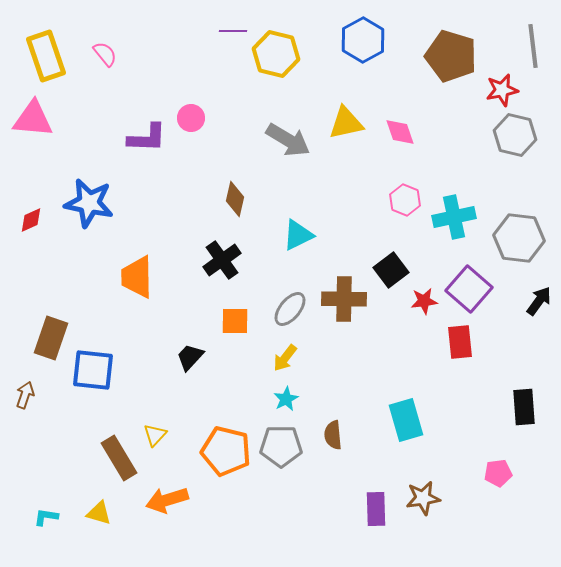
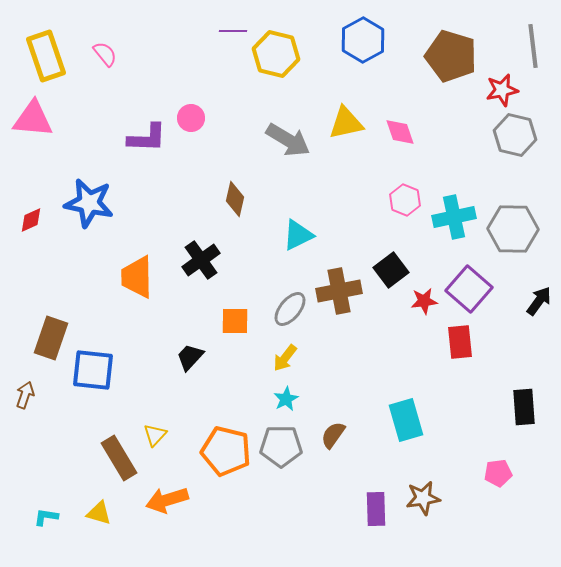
gray hexagon at (519, 238): moved 6 px left, 9 px up; rotated 6 degrees counterclockwise
black cross at (222, 260): moved 21 px left
brown cross at (344, 299): moved 5 px left, 8 px up; rotated 12 degrees counterclockwise
brown semicircle at (333, 435): rotated 40 degrees clockwise
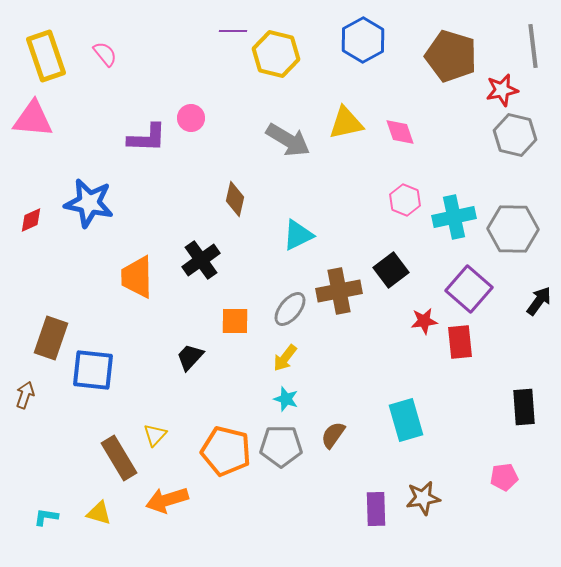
red star at (424, 301): moved 20 px down
cyan star at (286, 399): rotated 25 degrees counterclockwise
pink pentagon at (498, 473): moved 6 px right, 4 px down
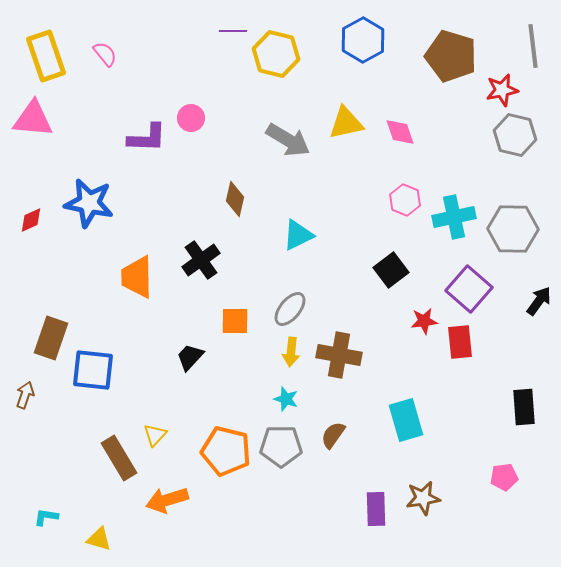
brown cross at (339, 291): moved 64 px down; rotated 21 degrees clockwise
yellow arrow at (285, 358): moved 6 px right, 6 px up; rotated 32 degrees counterclockwise
yellow triangle at (99, 513): moved 26 px down
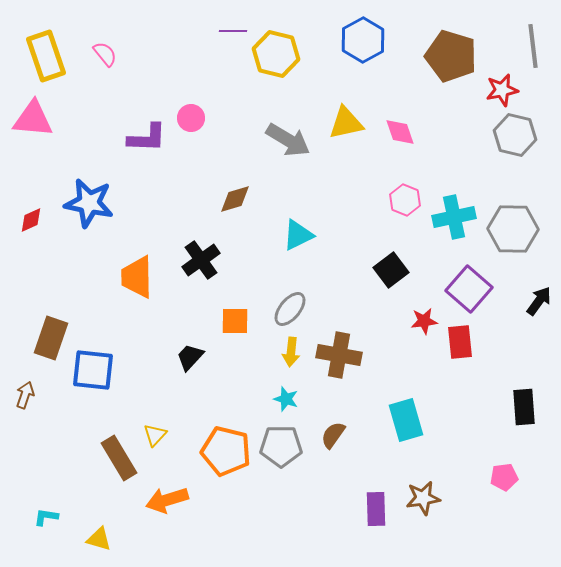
brown diamond at (235, 199): rotated 60 degrees clockwise
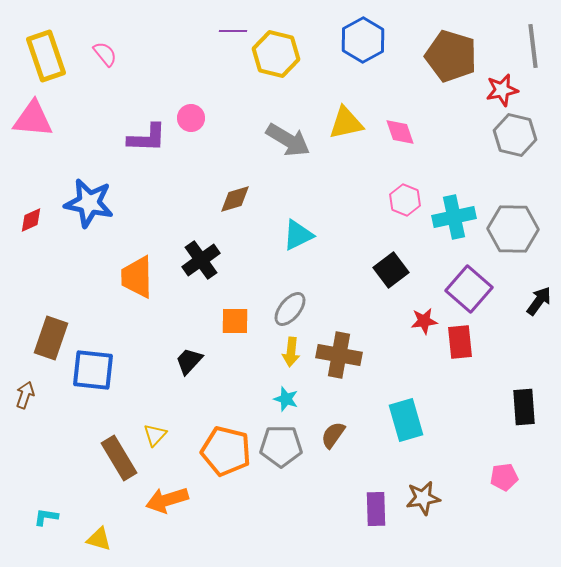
black trapezoid at (190, 357): moved 1 px left, 4 px down
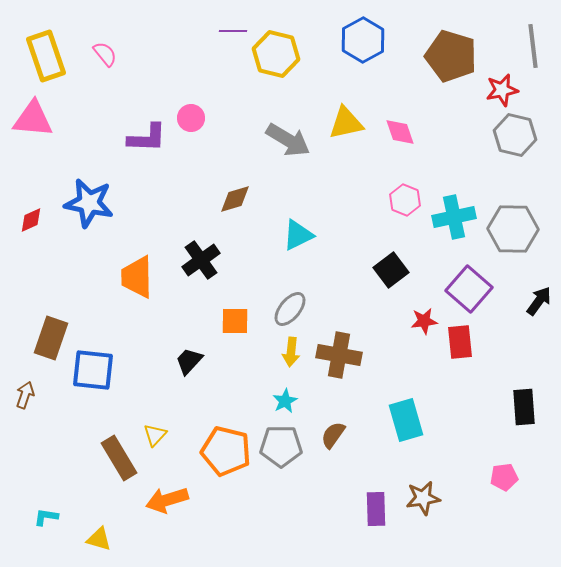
cyan star at (286, 399): moved 1 px left, 2 px down; rotated 25 degrees clockwise
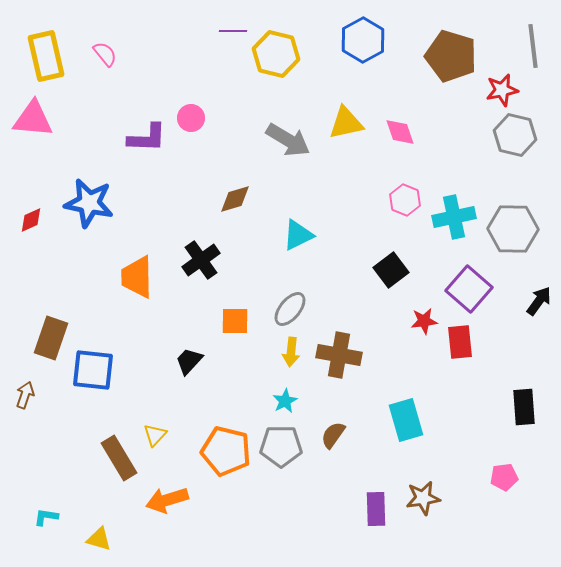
yellow rectangle at (46, 56): rotated 6 degrees clockwise
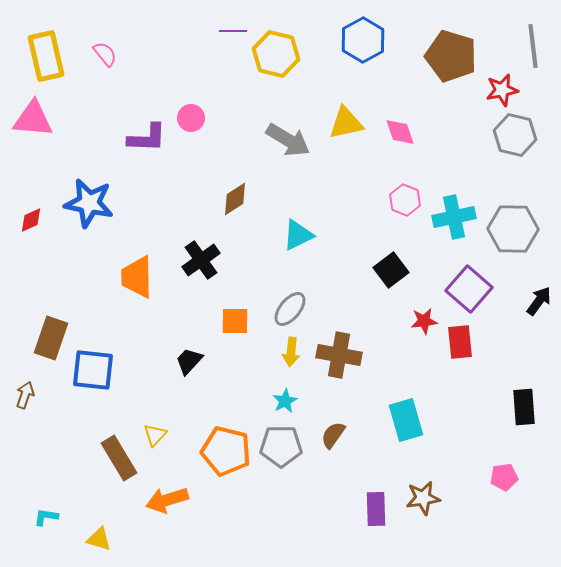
brown diamond at (235, 199): rotated 16 degrees counterclockwise
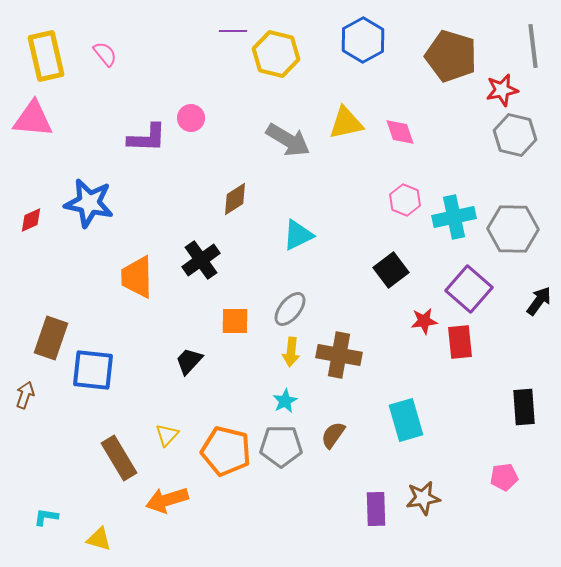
yellow triangle at (155, 435): moved 12 px right
